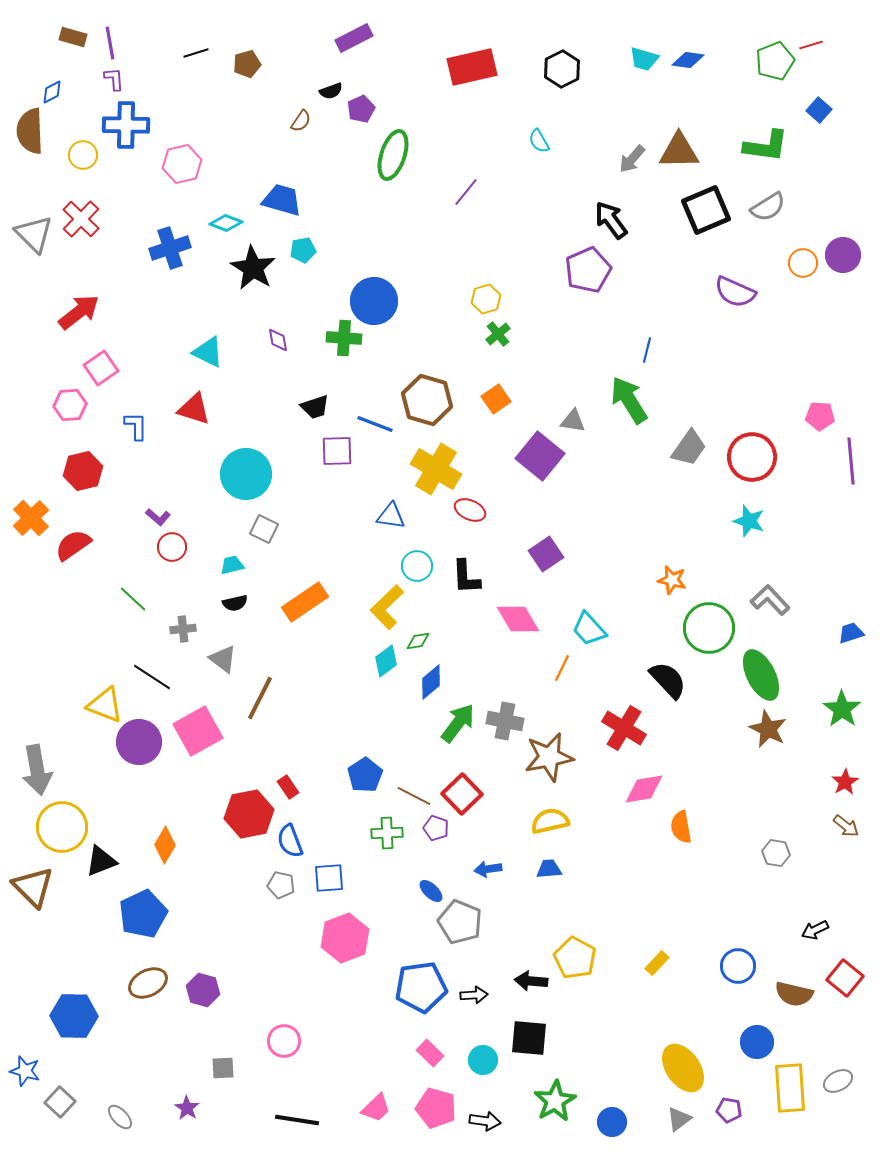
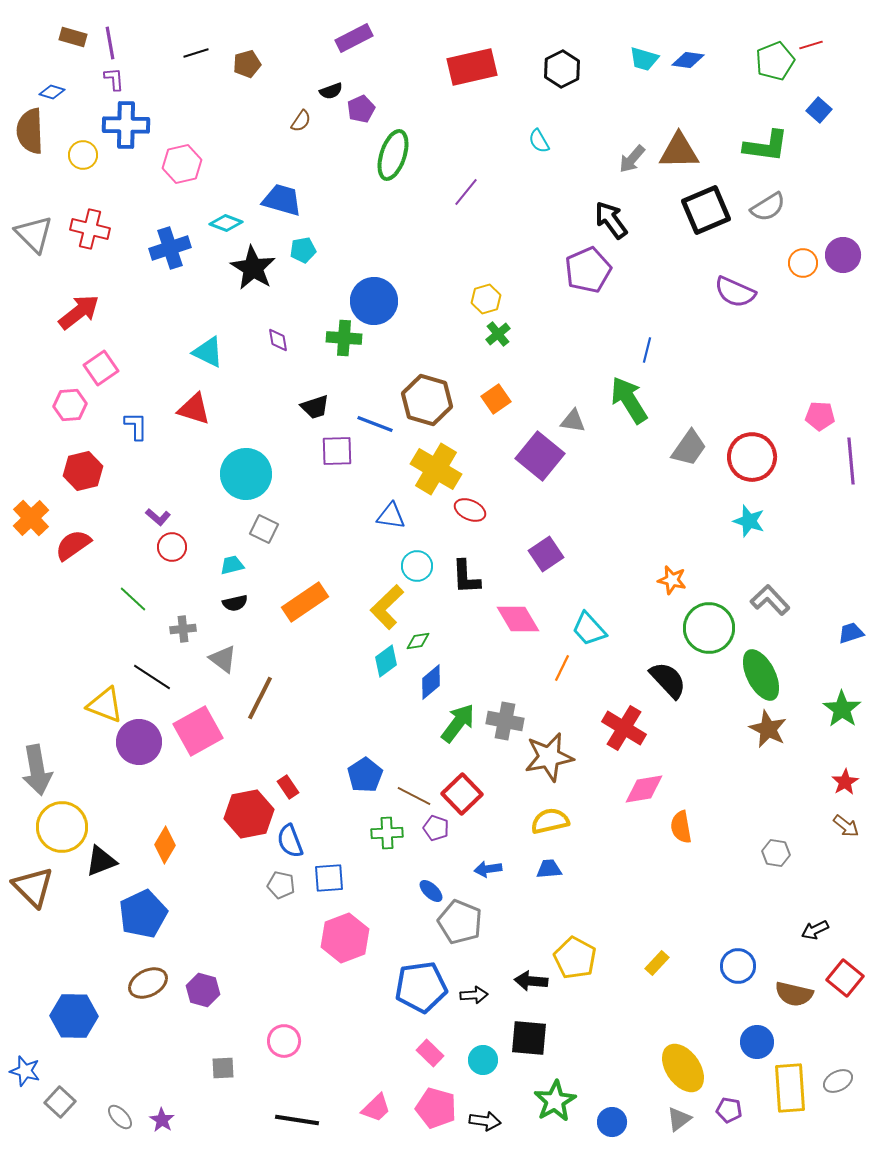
blue diamond at (52, 92): rotated 45 degrees clockwise
red cross at (81, 219): moved 9 px right, 10 px down; rotated 30 degrees counterclockwise
purple star at (187, 1108): moved 25 px left, 12 px down
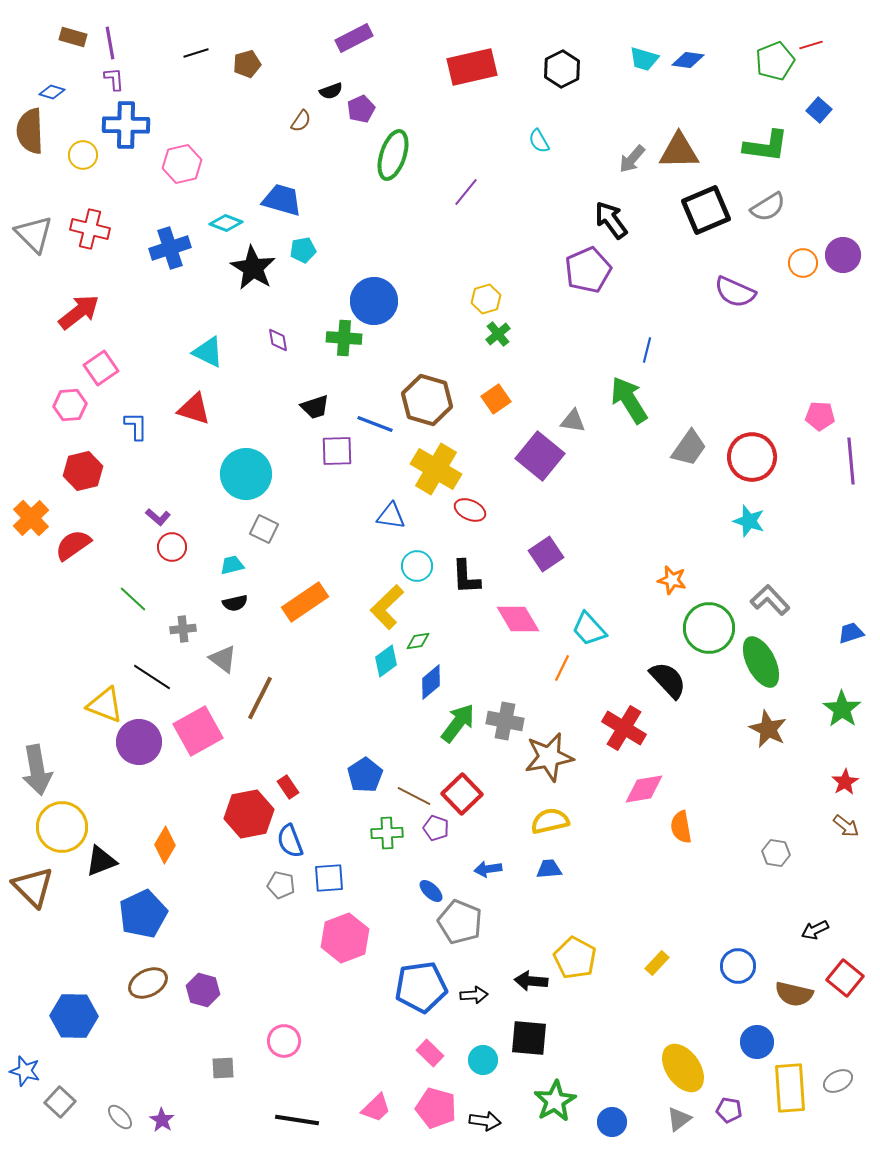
green ellipse at (761, 675): moved 13 px up
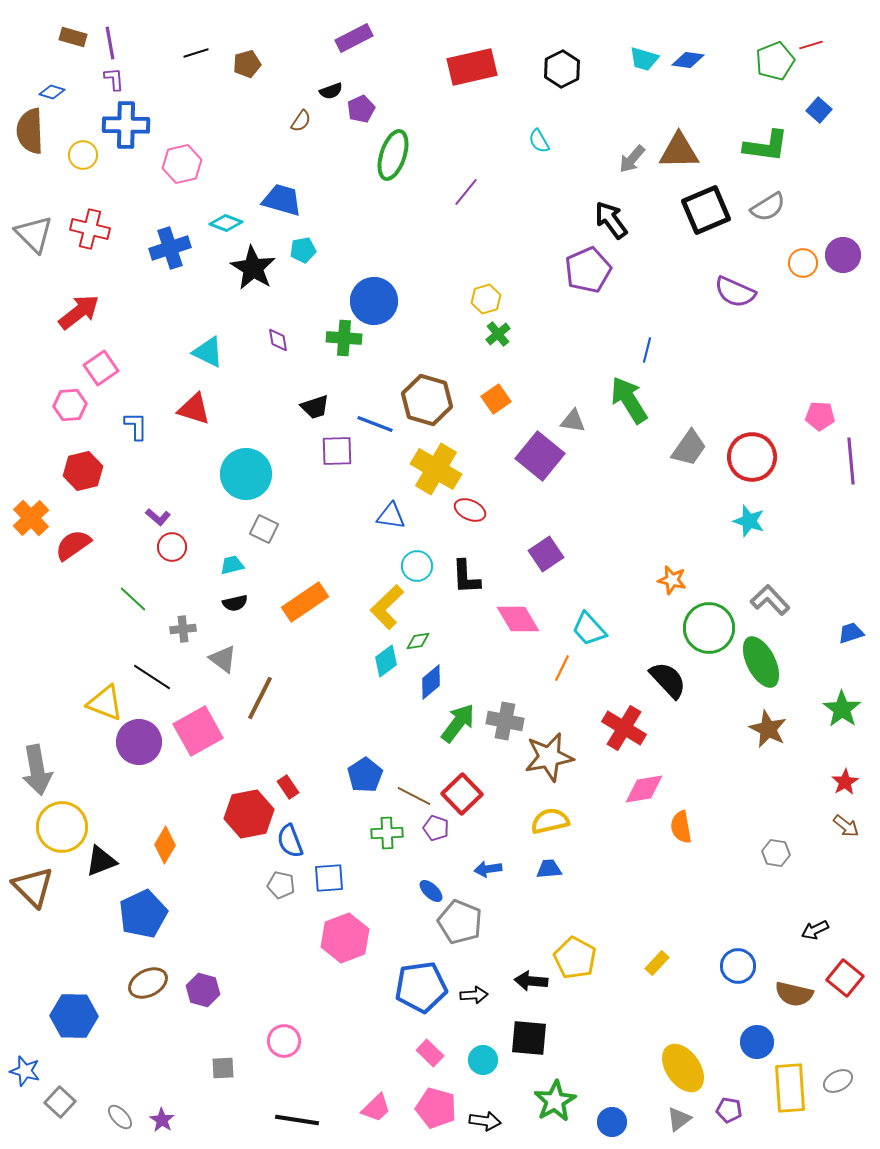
yellow triangle at (105, 705): moved 2 px up
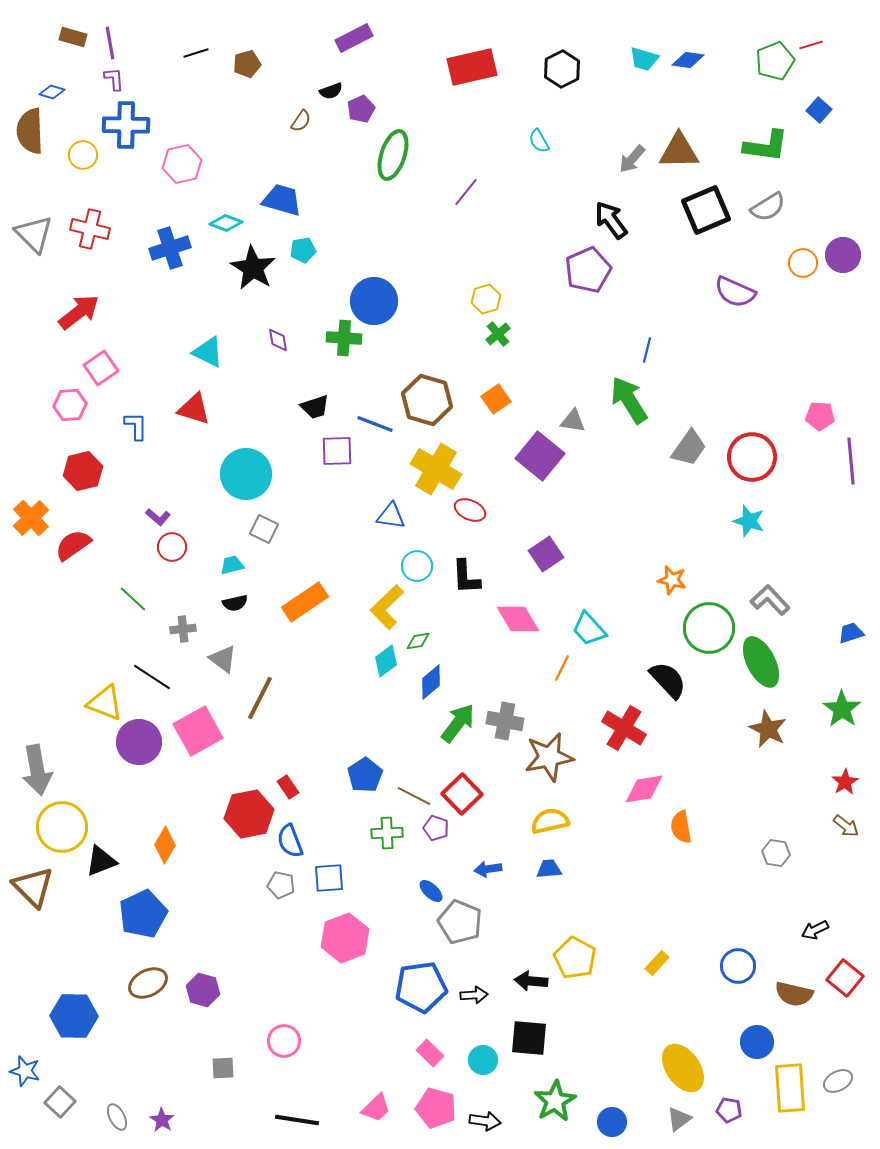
gray ellipse at (120, 1117): moved 3 px left; rotated 16 degrees clockwise
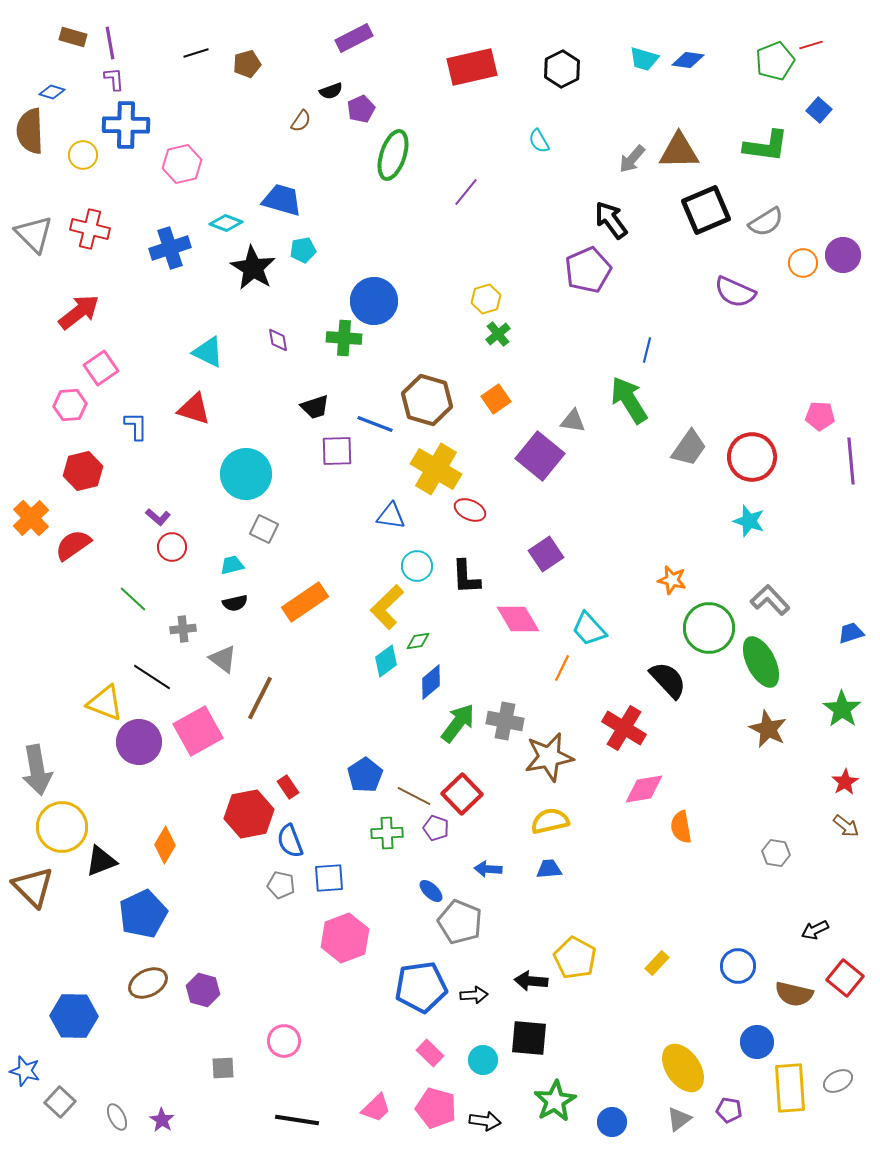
gray semicircle at (768, 207): moved 2 px left, 15 px down
blue arrow at (488, 869): rotated 12 degrees clockwise
